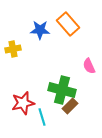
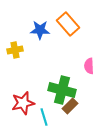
yellow cross: moved 2 px right, 1 px down
pink semicircle: rotated 21 degrees clockwise
cyan line: moved 2 px right
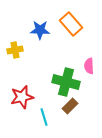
orange rectangle: moved 3 px right
green cross: moved 4 px right, 8 px up
red star: moved 1 px left, 6 px up
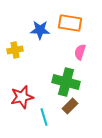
orange rectangle: moved 1 px left, 1 px up; rotated 40 degrees counterclockwise
pink semicircle: moved 9 px left, 14 px up; rotated 21 degrees clockwise
